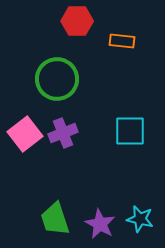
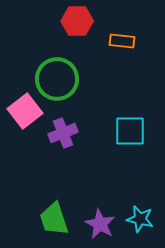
pink square: moved 23 px up
green trapezoid: moved 1 px left
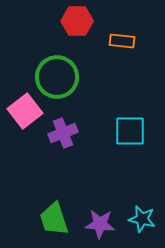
green circle: moved 2 px up
cyan star: moved 2 px right
purple star: rotated 24 degrees counterclockwise
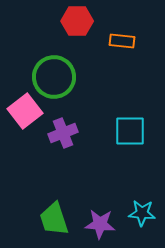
green circle: moved 3 px left
cyan star: moved 6 px up; rotated 8 degrees counterclockwise
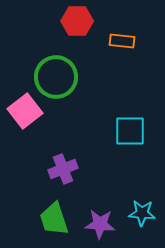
green circle: moved 2 px right
purple cross: moved 36 px down
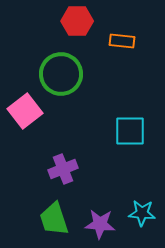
green circle: moved 5 px right, 3 px up
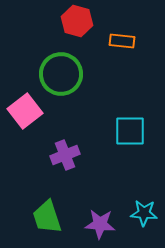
red hexagon: rotated 16 degrees clockwise
purple cross: moved 2 px right, 14 px up
cyan star: moved 2 px right
green trapezoid: moved 7 px left, 2 px up
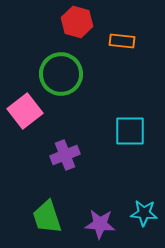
red hexagon: moved 1 px down
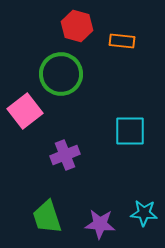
red hexagon: moved 4 px down
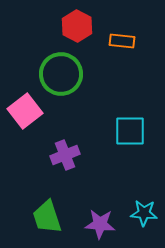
red hexagon: rotated 12 degrees clockwise
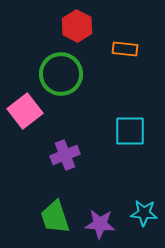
orange rectangle: moved 3 px right, 8 px down
green trapezoid: moved 8 px right
